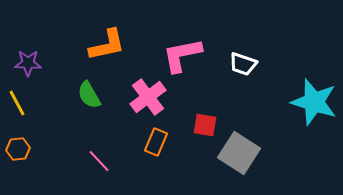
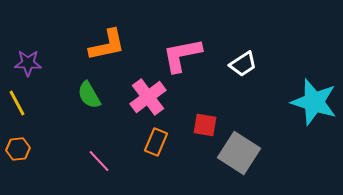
white trapezoid: rotated 52 degrees counterclockwise
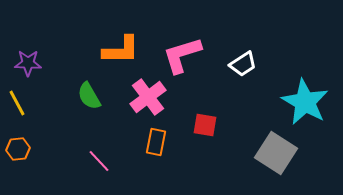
orange L-shape: moved 14 px right, 5 px down; rotated 12 degrees clockwise
pink L-shape: rotated 6 degrees counterclockwise
green semicircle: moved 1 px down
cyan star: moved 9 px left; rotated 12 degrees clockwise
orange rectangle: rotated 12 degrees counterclockwise
gray square: moved 37 px right
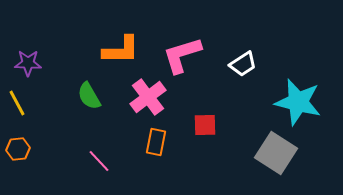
cyan star: moved 7 px left; rotated 15 degrees counterclockwise
red square: rotated 10 degrees counterclockwise
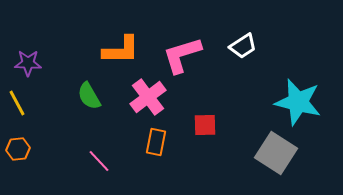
white trapezoid: moved 18 px up
